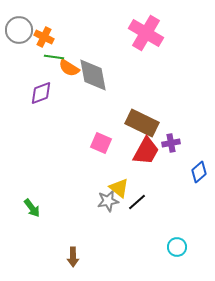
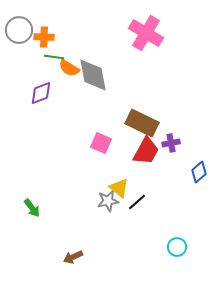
orange cross: rotated 24 degrees counterclockwise
brown arrow: rotated 66 degrees clockwise
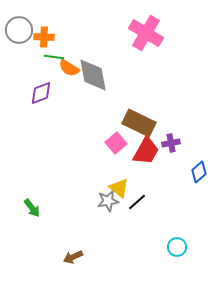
brown rectangle: moved 3 px left
pink square: moved 15 px right; rotated 25 degrees clockwise
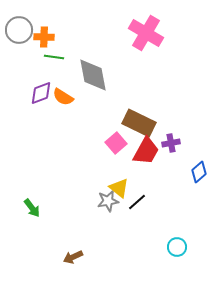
orange semicircle: moved 6 px left, 29 px down
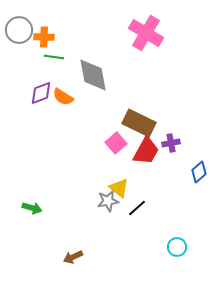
black line: moved 6 px down
green arrow: rotated 36 degrees counterclockwise
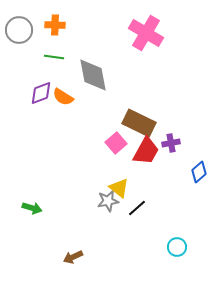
orange cross: moved 11 px right, 12 px up
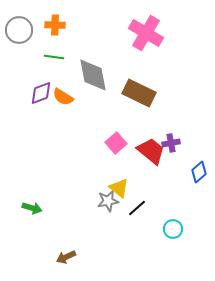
brown rectangle: moved 30 px up
red trapezoid: moved 5 px right; rotated 80 degrees counterclockwise
cyan circle: moved 4 px left, 18 px up
brown arrow: moved 7 px left
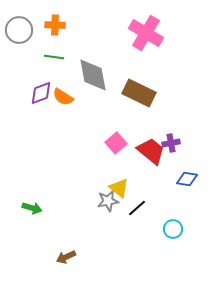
blue diamond: moved 12 px left, 7 px down; rotated 50 degrees clockwise
